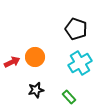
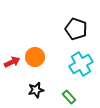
cyan cross: moved 1 px right, 1 px down
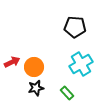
black pentagon: moved 1 px left, 2 px up; rotated 15 degrees counterclockwise
orange circle: moved 1 px left, 10 px down
black star: moved 2 px up
green rectangle: moved 2 px left, 4 px up
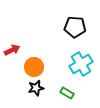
red arrow: moved 12 px up
green rectangle: rotated 16 degrees counterclockwise
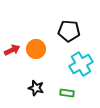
black pentagon: moved 6 px left, 4 px down
orange circle: moved 2 px right, 18 px up
black star: rotated 28 degrees clockwise
green rectangle: rotated 24 degrees counterclockwise
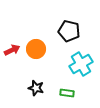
black pentagon: rotated 10 degrees clockwise
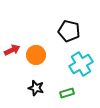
orange circle: moved 6 px down
green rectangle: rotated 24 degrees counterclockwise
